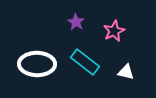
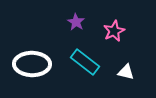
white ellipse: moved 5 px left
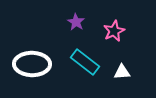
white triangle: moved 4 px left; rotated 18 degrees counterclockwise
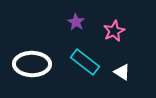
white triangle: rotated 36 degrees clockwise
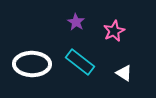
cyan rectangle: moved 5 px left
white triangle: moved 2 px right, 1 px down
